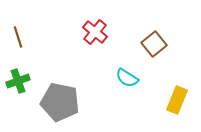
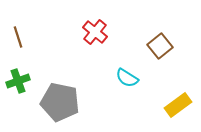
brown square: moved 6 px right, 2 px down
yellow rectangle: moved 1 px right, 5 px down; rotated 32 degrees clockwise
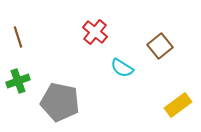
cyan semicircle: moved 5 px left, 10 px up
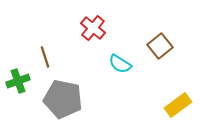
red cross: moved 2 px left, 4 px up
brown line: moved 27 px right, 20 px down
cyan semicircle: moved 2 px left, 4 px up
gray pentagon: moved 3 px right, 3 px up
